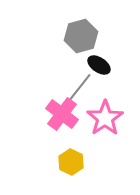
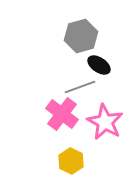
gray line: rotated 32 degrees clockwise
pink star: moved 4 px down; rotated 9 degrees counterclockwise
yellow hexagon: moved 1 px up
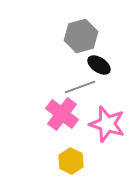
pink star: moved 2 px right, 2 px down; rotated 12 degrees counterclockwise
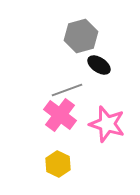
gray line: moved 13 px left, 3 px down
pink cross: moved 2 px left, 1 px down
yellow hexagon: moved 13 px left, 3 px down
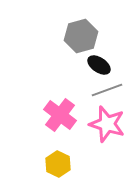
gray line: moved 40 px right
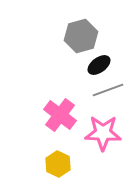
black ellipse: rotated 70 degrees counterclockwise
gray line: moved 1 px right
pink star: moved 4 px left, 9 px down; rotated 15 degrees counterclockwise
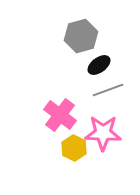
yellow hexagon: moved 16 px right, 16 px up
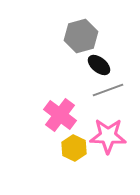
black ellipse: rotated 75 degrees clockwise
pink star: moved 5 px right, 3 px down
